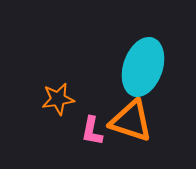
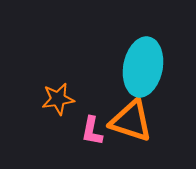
cyan ellipse: rotated 8 degrees counterclockwise
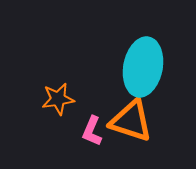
pink L-shape: rotated 12 degrees clockwise
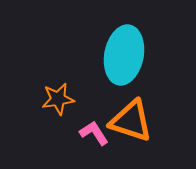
cyan ellipse: moved 19 px left, 12 px up
pink L-shape: moved 2 px right, 2 px down; rotated 124 degrees clockwise
